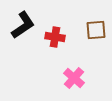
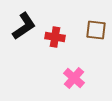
black L-shape: moved 1 px right, 1 px down
brown square: rotated 10 degrees clockwise
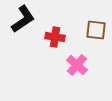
black L-shape: moved 1 px left, 7 px up
pink cross: moved 3 px right, 13 px up
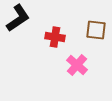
black L-shape: moved 5 px left, 1 px up
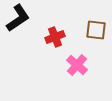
red cross: rotated 30 degrees counterclockwise
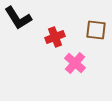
black L-shape: rotated 92 degrees clockwise
pink cross: moved 2 px left, 2 px up
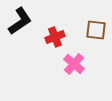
black L-shape: moved 2 px right, 3 px down; rotated 92 degrees counterclockwise
pink cross: moved 1 px left, 1 px down
